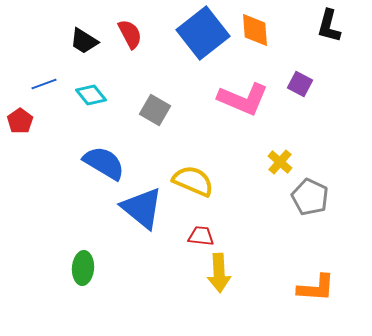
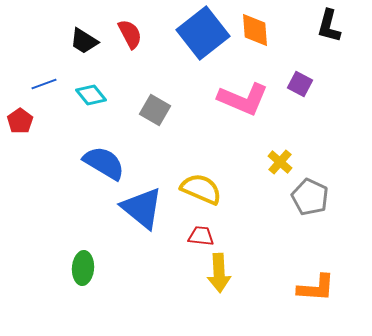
yellow semicircle: moved 8 px right, 8 px down
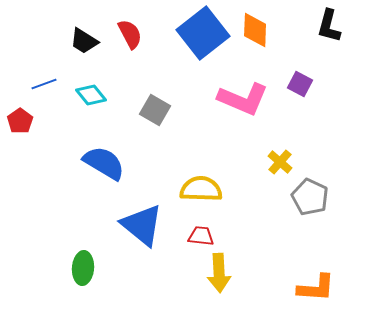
orange diamond: rotated 6 degrees clockwise
yellow semicircle: rotated 21 degrees counterclockwise
blue triangle: moved 17 px down
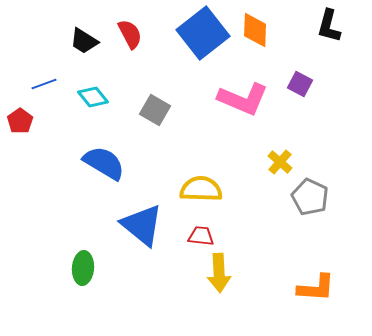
cyan diamond: moved 2 px right, 2 px down
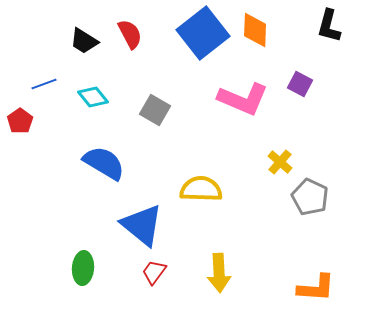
red trapezoid: moved 47 px left, 36 px down; rotated 60 degrees counterclockwise
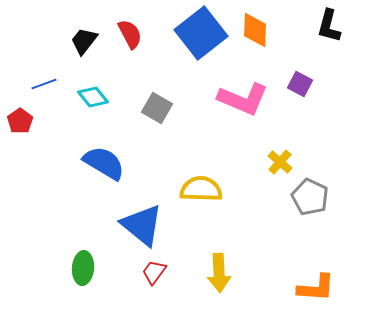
blue square: moved 2 px left
black trapezoid: rotated 96 degrees clockwise
gray square: moved 2 px right, 2 px up
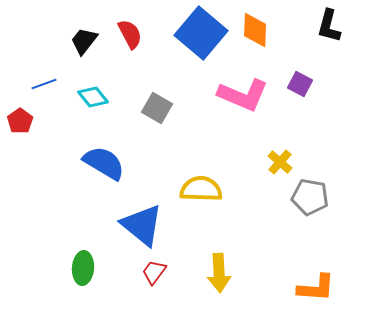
blue square: rotated 12 degrees counterclockwise
pink L-shape: moved 4 px up
gray pentagon: rotated 15 degrees counterclockwise
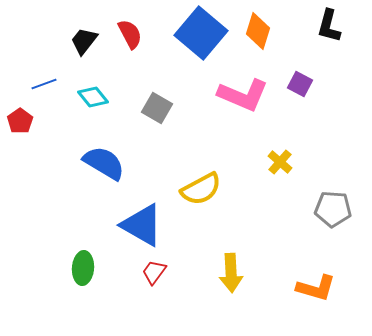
orange diamond: moved 3 px right, 1 px down; rotated 15 degrees clockwise
yellow semicircle: rotated 150 degrees clockwise
gray pentagon: moved 23 px right, 12 px down; rotated 6 degrees counterclockwise
blue triangle: rotated 9 degrees counterclockwise
yellow arrow: moved 12 px right
orange L-shape: rotated 12 degrees clockwise
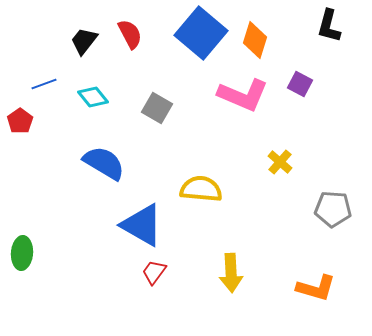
orange diamond: moved 3 px left, 9 px down
yellow semicircle: rotated 147 degrees counterclockwise
green ellipse: moved 61 px left, 15 px up
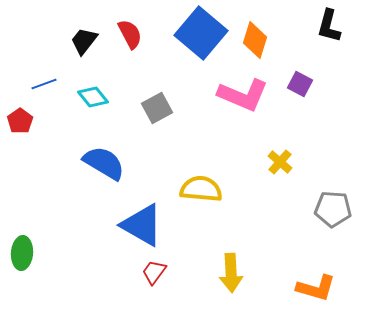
gray square: rotated 32 degrees clockwise
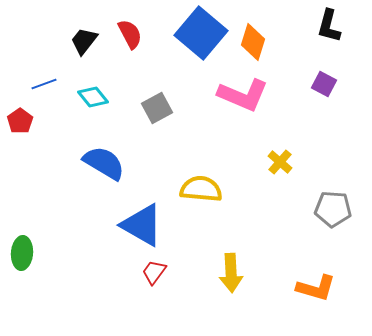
orange diamond: moved 2 px left, 2 px down
purple square: moved 24 px right
